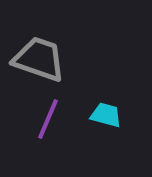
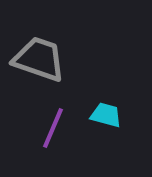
purple line: moved 5 px right, 9 px down
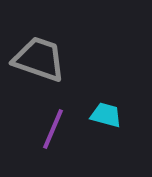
purple line: moved 1 px down
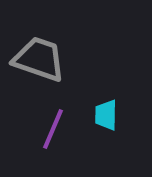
cyan trapezoid: rotated 104 degrees counterclockwise
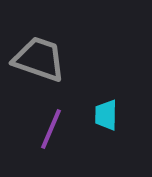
purple line: moved 2 px left
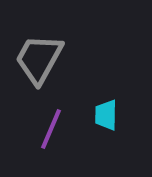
gray trapezoid: rotated 80 degrees counterclockwise
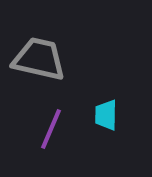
gray trapezoid: rotated 74 degrees clockwise
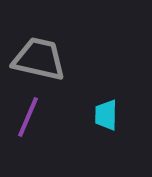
purple line: moved 23 px left, 12 px up
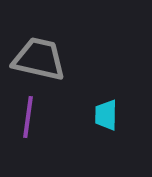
purple line: rotated 15 degrees counterclockwise
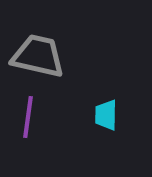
gray trapezoid: moved 1 px left, 3 px up
